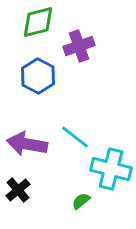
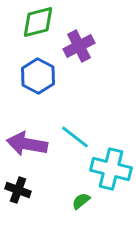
purple cross: rotated 8 degrees counterclockwise
black cross: rotated 30 degrees counterclockwise
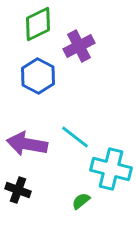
green diamond: moved 2 px down; rotated 12 degrees counterclockwise
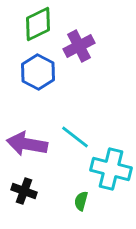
blue hexagon: moved 4 px up
black cross: moved 6 px right, 1 px down
green semicircle: rotated 36 degrees counterclockwise
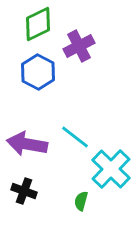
cyan cross: rotated 30 degrees clockwise
